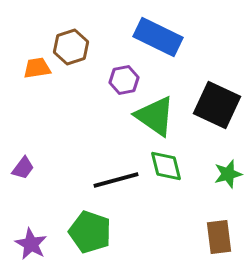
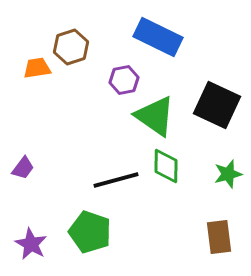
green diamond: rotated 15 degrees clockwise
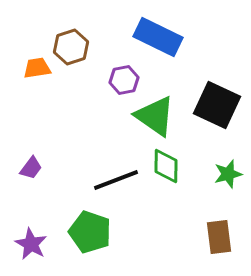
purple trapezoid: moved 8 px right
black line: rotated 6 degrees counterclockwise
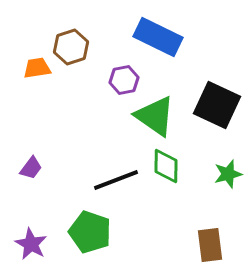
brown rectangle: moved 9 px left, 8 px down
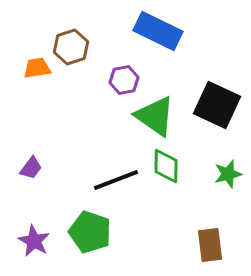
blue rectangle: moved 6 px up
purple star: moved 3 px right, 3 px up
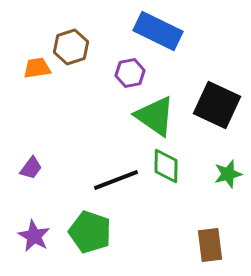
purple hexagon: moved 6 px right, 7 px up
purple star: moved 5 px up
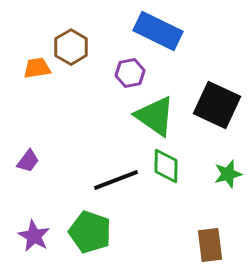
brown hexagon: rotated 12 degrees counterclockwise
purple trapezoid: moved 3 px left, 7 px up
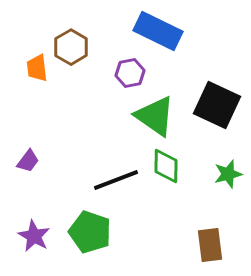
orange trapezoid: rotated 88 degrees counterclockwise
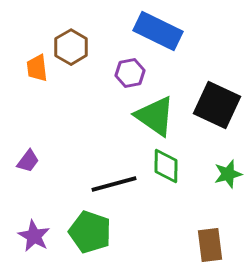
black line: moved 2 px left, 4 px down; rotated 6 degrees clockwise
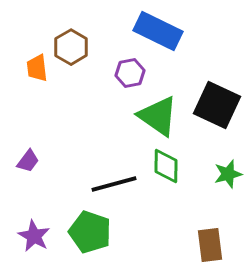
green triangle: moved 3 px right
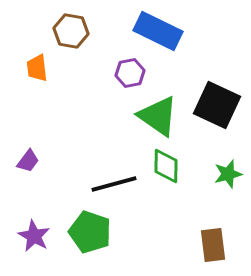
brown hexagon: moved 16 px up; rotated 20 degrees counterclockwise
brown rectangle: moved 3 px right
